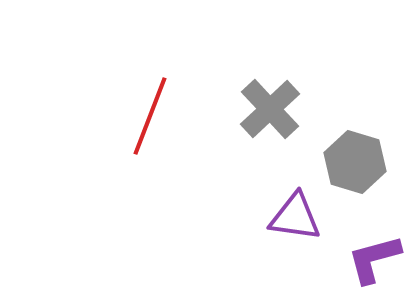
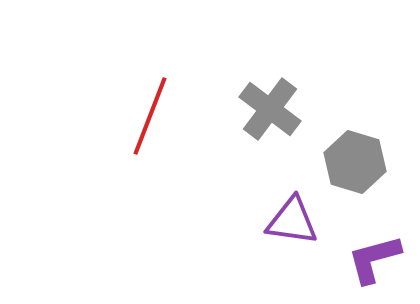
gray cross: rotated 10 degrees counterclockwise
purple triangle: moved 3 px left, 4 px down
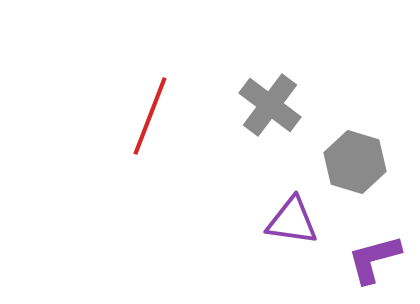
gray cross: moved 4 px up
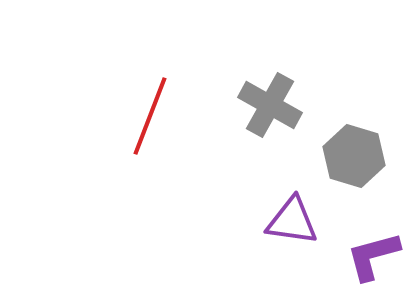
gray cross: rotated 8 degrees counterclockwise
gray hexagon: moved 1 px left, 6 px up
purple L-shape: moved 1 px left, 3 px up
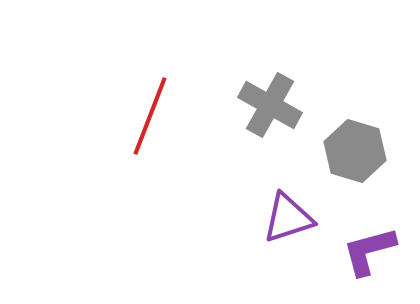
gray hexagon: moved 1 px right, 5 px up
purple triangle: moved 4 px left, 3 px up; rotated 26 degrees counterclockwise
purple L-shape: moved 4 px left, 5 px up
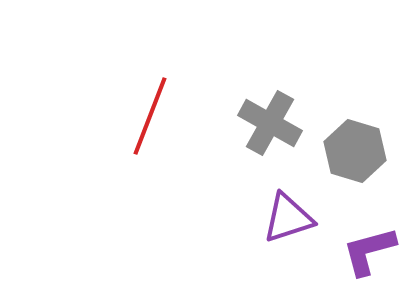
gray cross: moved 18 px down
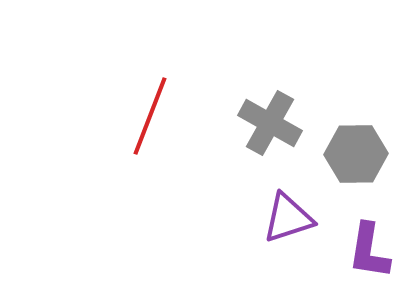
gray hexagon: moved 1 px right, 3 px down; rotated 18 degrees counterclockwise
purple L-shape: rotated 66 degrees counterclockwise
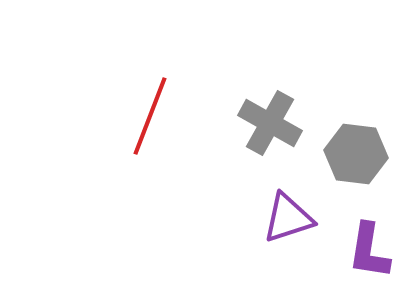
gray hexagon: rotated 8 degrees clockwise
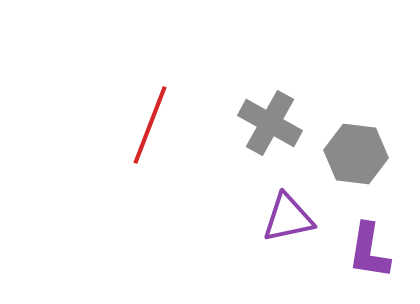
red line: moved 9 px down
purple triangle: rotated 6 degrees clockwise
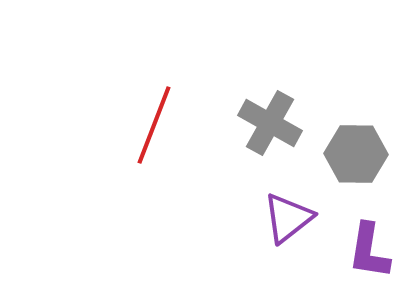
red line: moved 4 px right
gray hexagon: rotated 6 degrees counterclockwise
purple triangle: rotated 26 degrees counterclockwise
